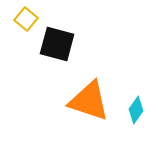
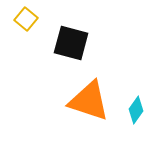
black square: moved 14 px right, 1 px up
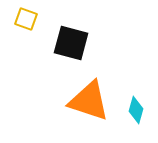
yellow square: rotated 20 degrees counterclockwise
cyan diamond: rotated 20 degrees counterclockwise
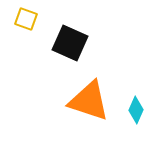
black square: moved 1 px left; rotated 9 degrees clockwise
cyan diamond: rotated 8 degrees clockwise
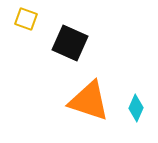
cyan diamond: moved 2 px up
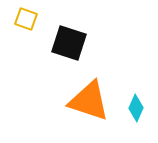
black square: moved 1 px left; rotated 6 degrees counterclockwise
